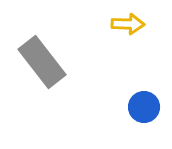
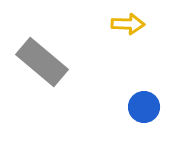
gray rectangle: rotated 12 degrees counterclockwise
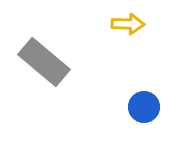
gray rectangle: moved 2 px right
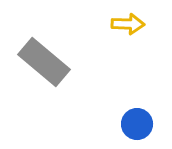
blue circle: moved 7 px left, 17 px down
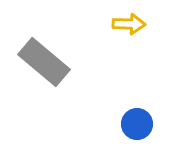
yellow arrow: moved 1 px right
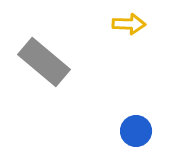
blue circle: moved 1 px left, 7 px down
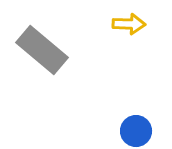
gray rectangle: moved 2 px left, 12 px up
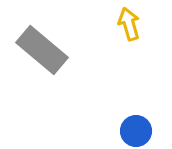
yellow arrow: rotated 108 degrees counterclockwise
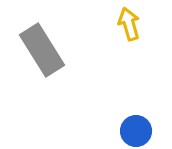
gray rectangle: rotated 18 degrees clockwise
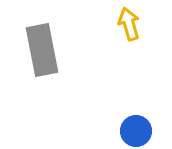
gray rectangle: rotated 21 degrees clockwise
